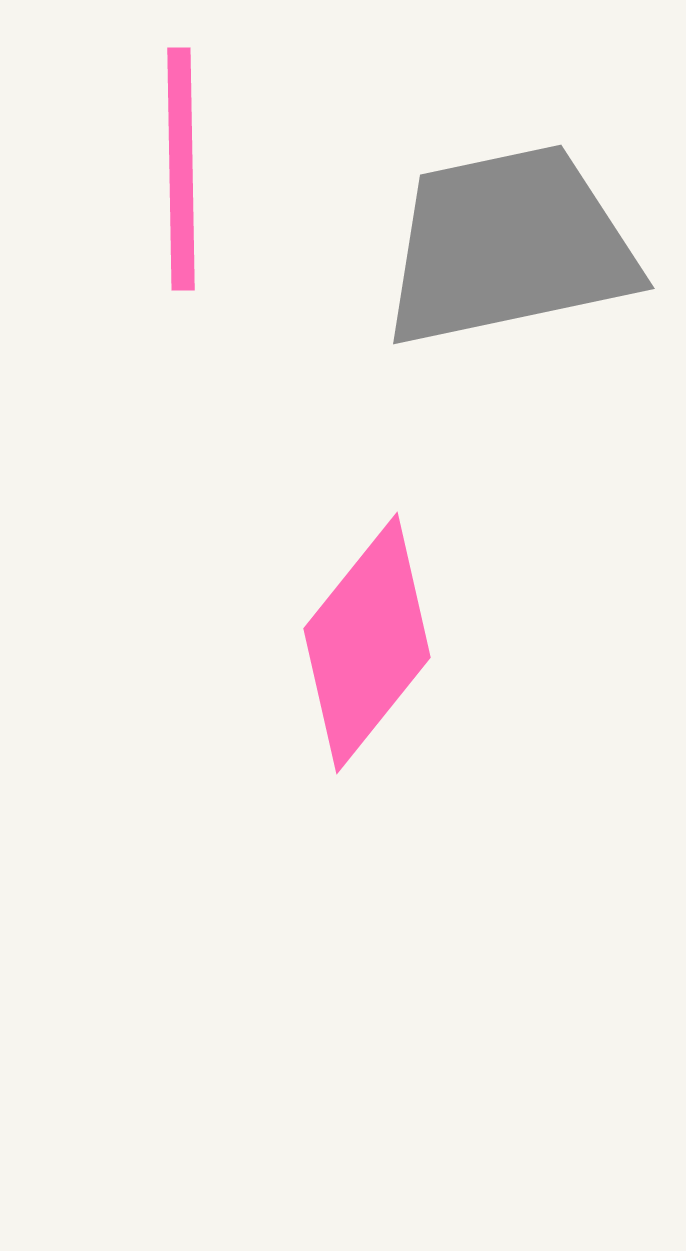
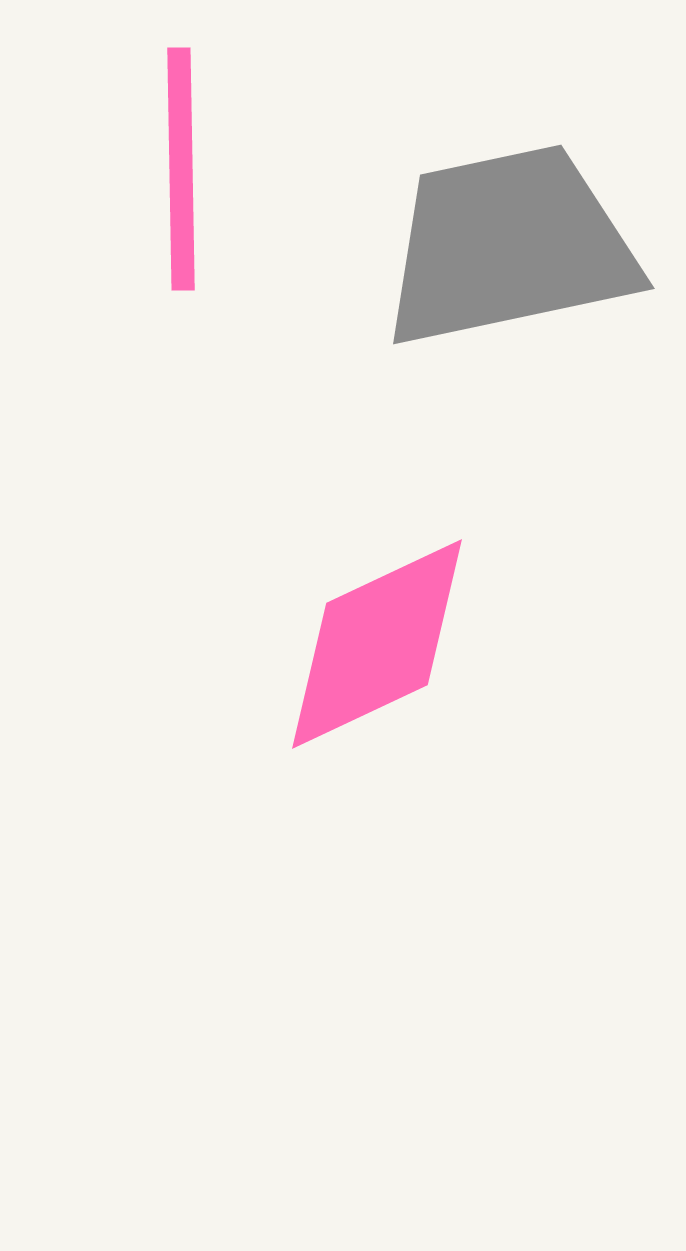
pink diamond: moved 10 px right, 1 px down; rotated 26 degrees clockwise
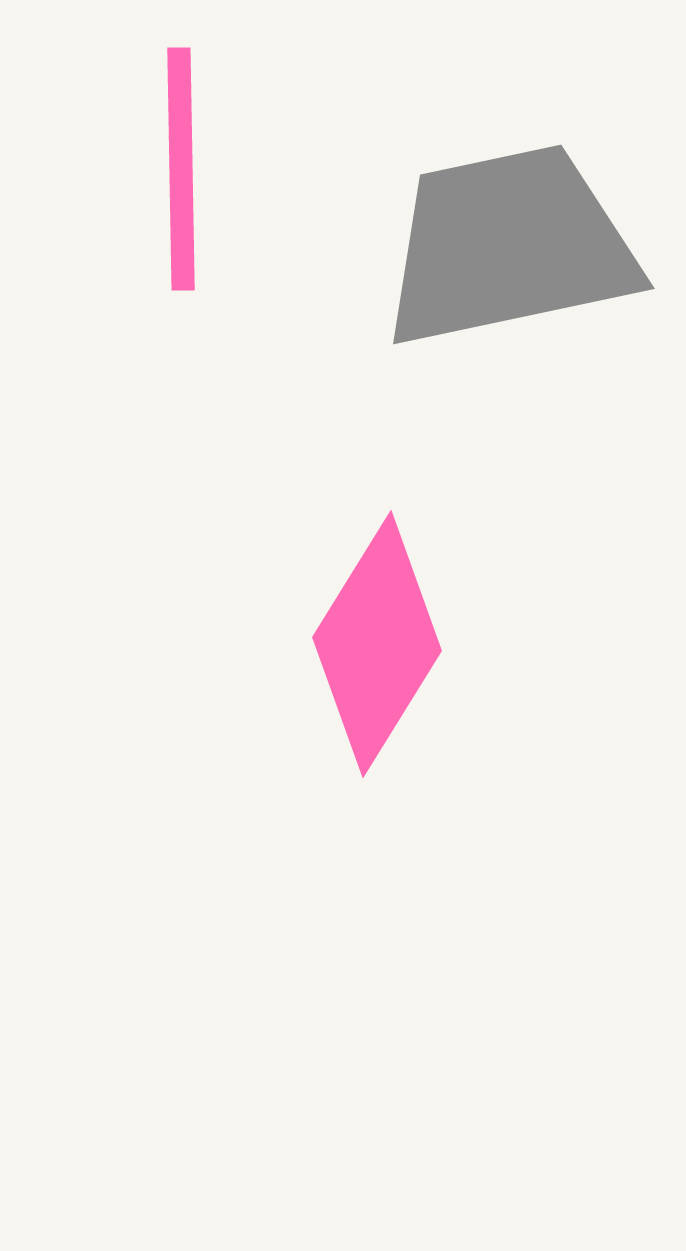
pink diamond: rotated 33 degrees counterclockwise
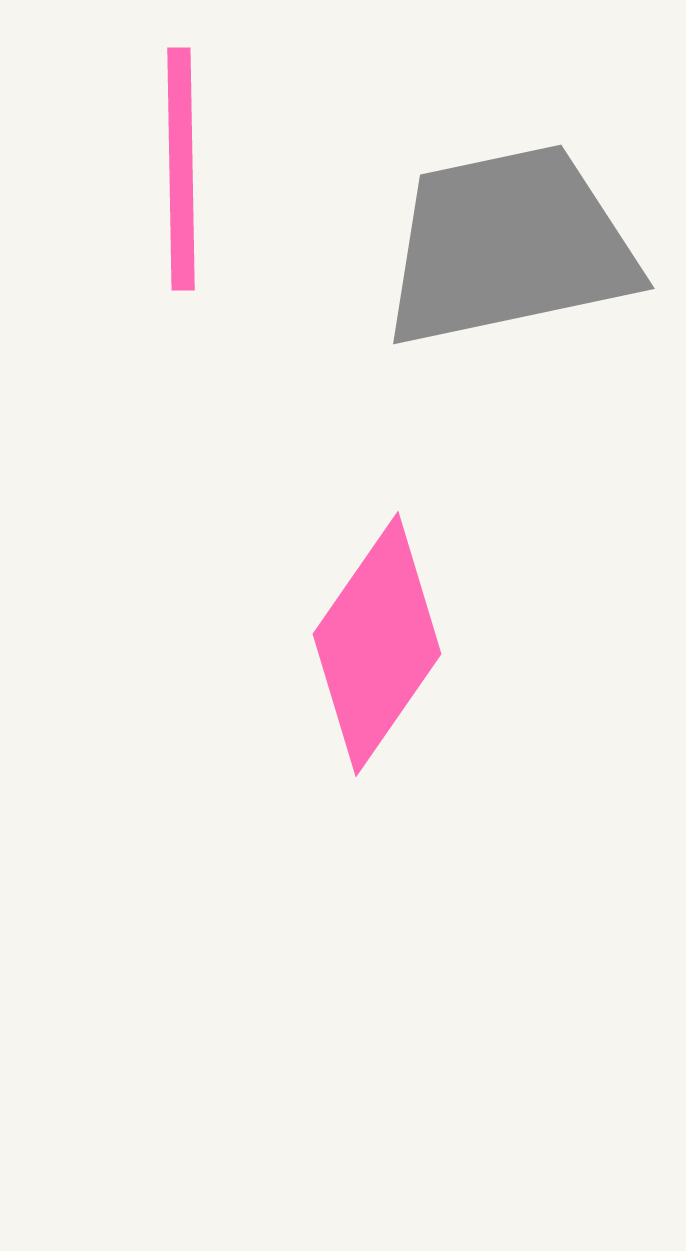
pink diamond: rotated 3 degrees clockwise
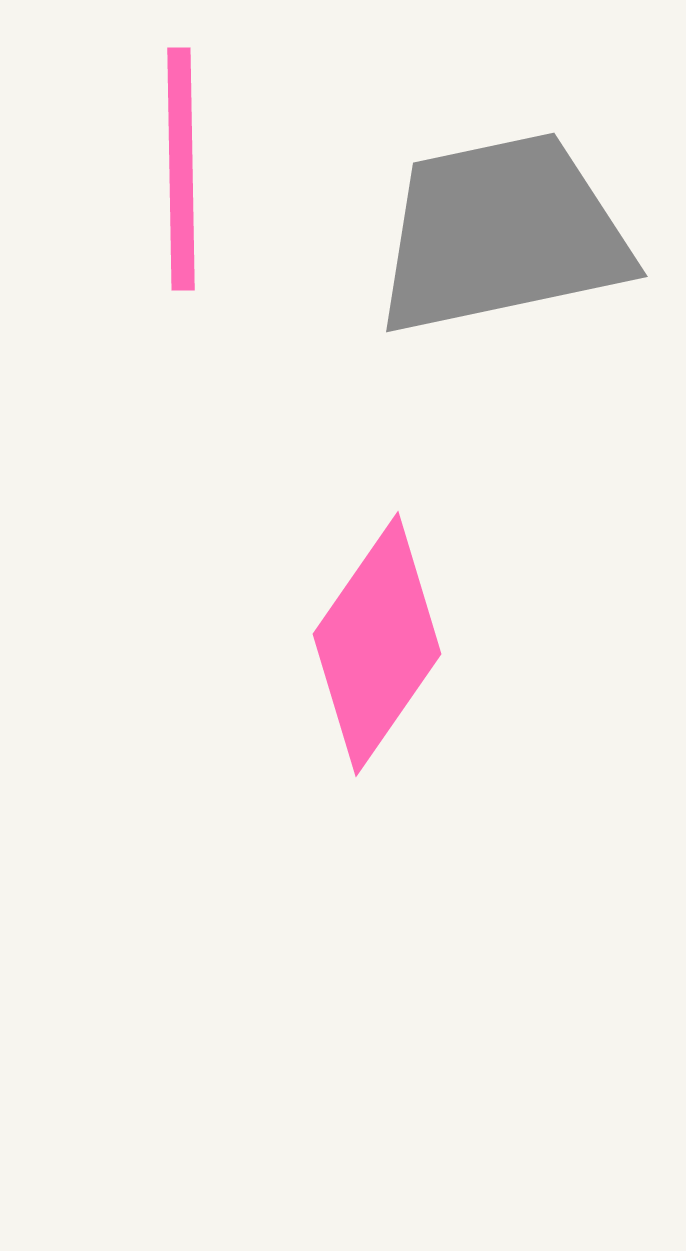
gray trapezoid: moved 7 px left, 12 px up
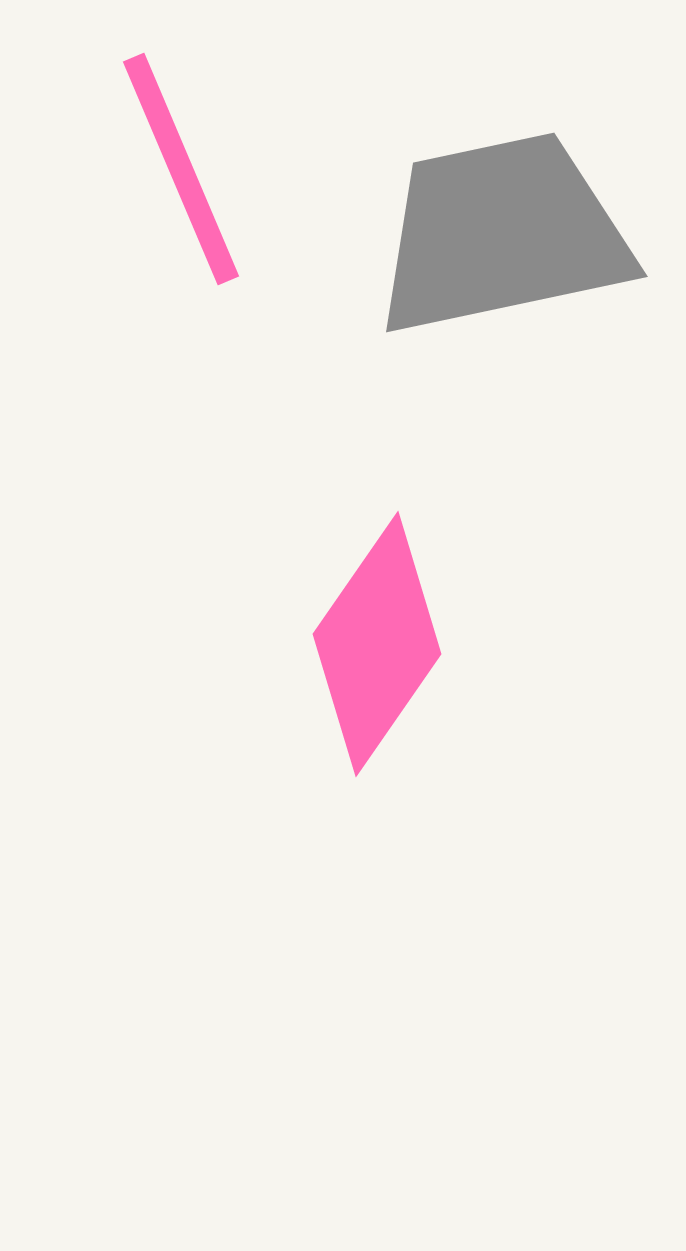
pink line: rotated 22 degrees counterclockwise
